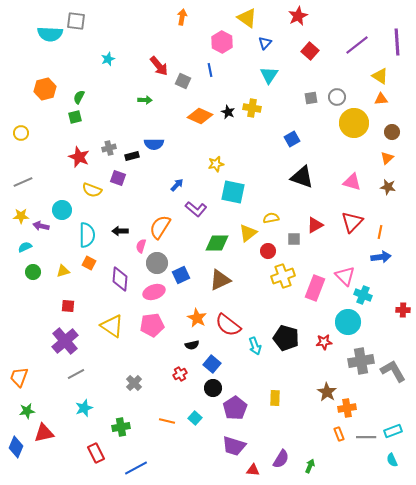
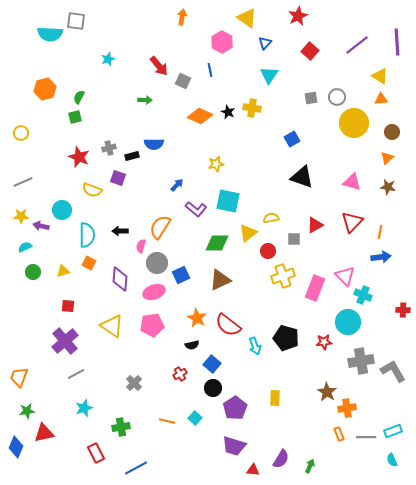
cyan square at (233, 192): moved 5 px left, 9 px down
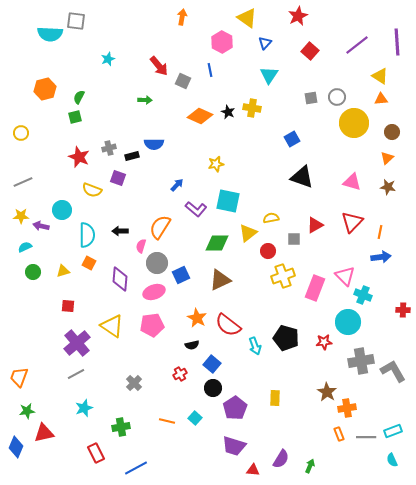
purple cross at (65, 341): moved 12 px right, 2 px down
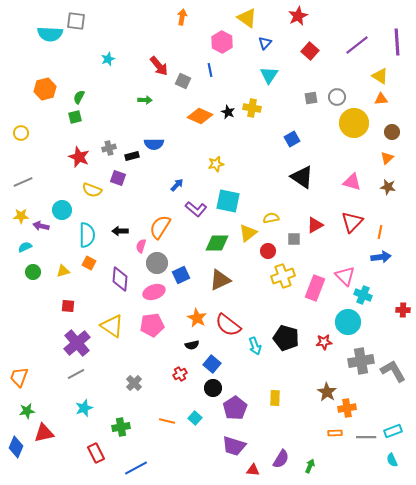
black triangle at (302, 177): rotated 15 degrees clockwise
orange rectangle at (339, 434): moved 4 px left, 1 px up; rotated 72 degrees counterclockwise
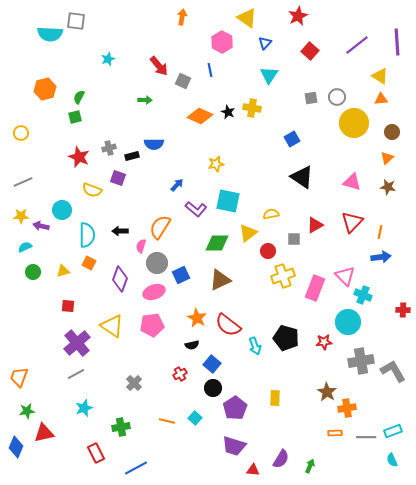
yellow semicircle at (271, 218): moved 4 px up
purple diamond at (120, 279): rotated 15 degrees clockwise
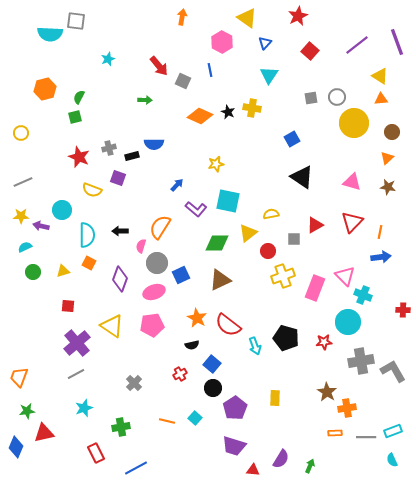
purple line at (397, 42): rotated 16 degrees counterclockwise
